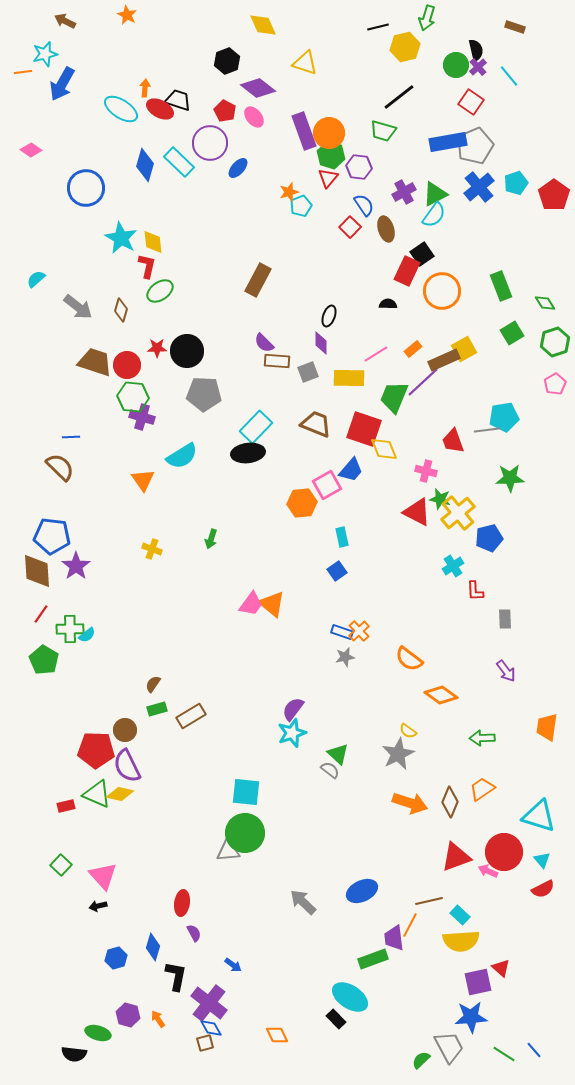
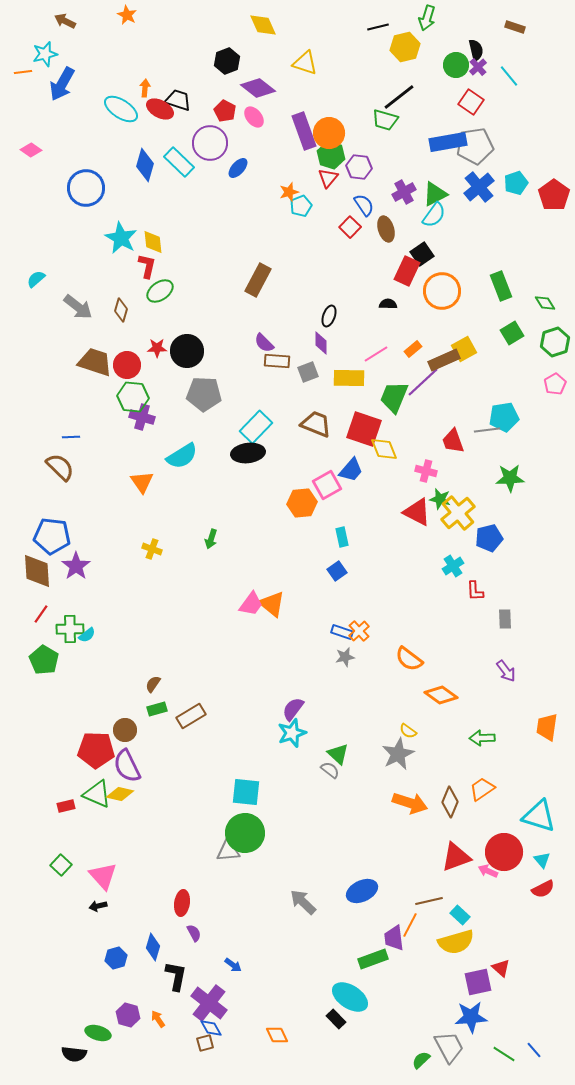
green trapezoid at (383, 131): moved 2 px right, 11 px up
gray pentagon at (475, 146): rotated 15 degrees clockwise
orange triangle at (143, 480): moved 1 px left, 2 px down
yellow semicircle at (461, 941): moved 5 px left, 1 px down; rotated 12 degrees counterclockwise
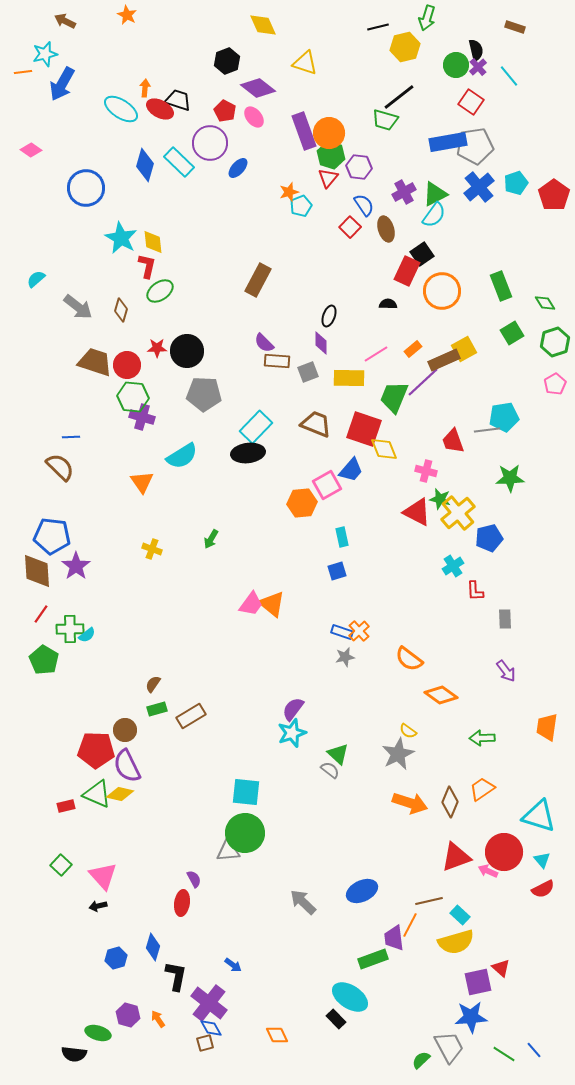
green arrow at (211, 539): rotated 12 degrees clockwise
blue square at (337, 571): rotated 18 degrees clockwise
purple semicircle at (194, 933): moved 54 px up
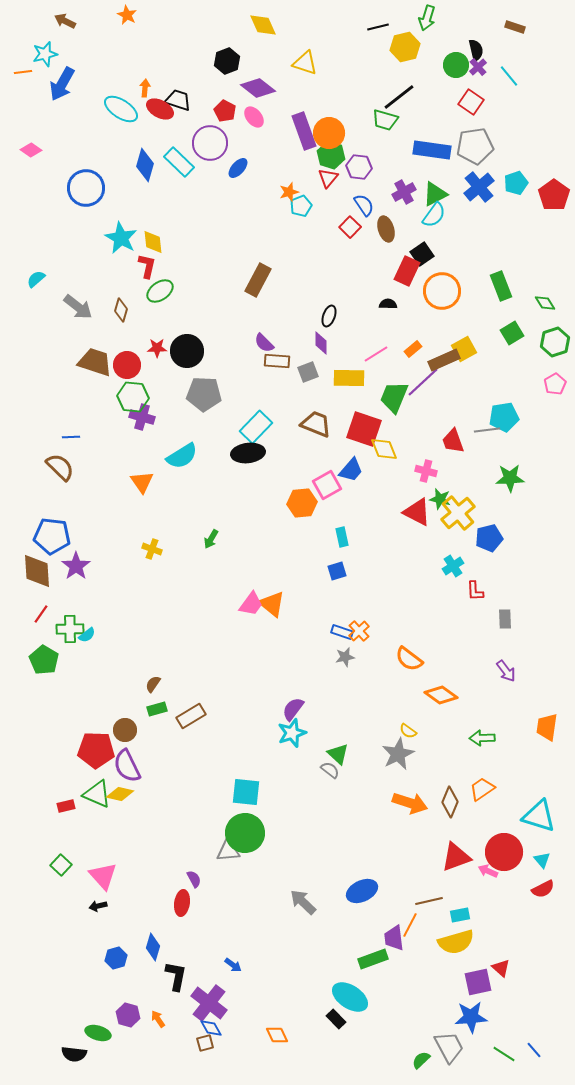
blue rectangle at (448, 142): moved 16 px left, 8 px down; rotated 18 degrees clockwise
cyan rectangle at (460, 915): rotated 54 degrees counterclockwise
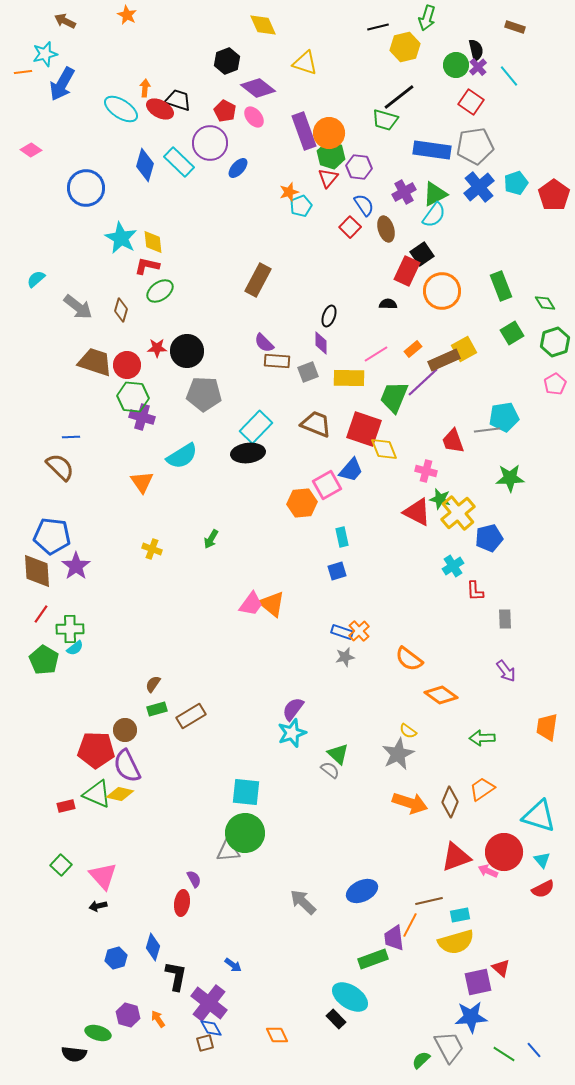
red L-shape at (147, 266): rotated 90 degrees counterclockwise
cyan semicircle at (87, 635): moved 12 px left, 13 px down
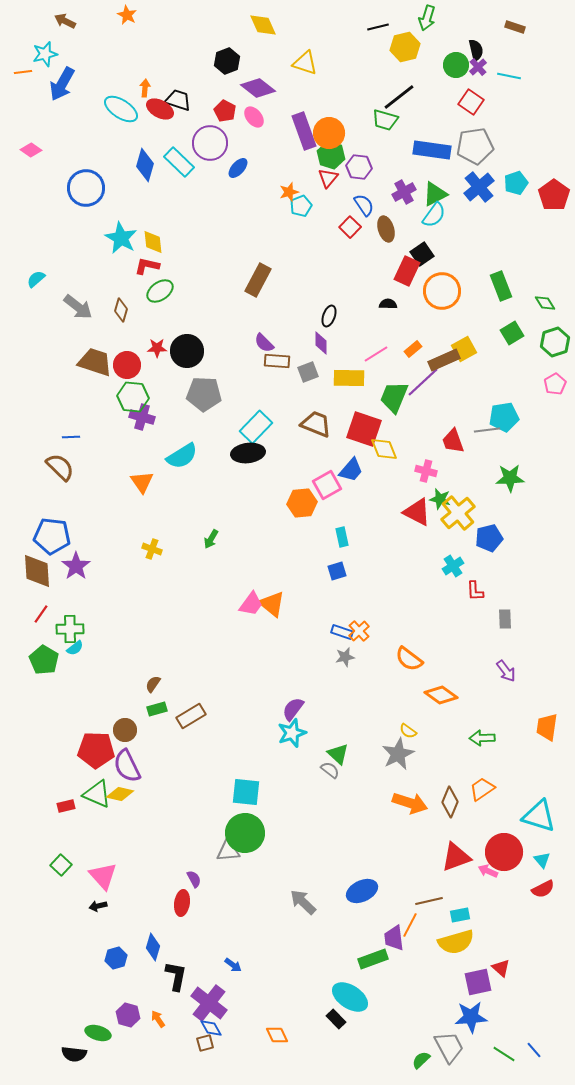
cyan line at (509, 76): rotated 40 degrees counterclockwise
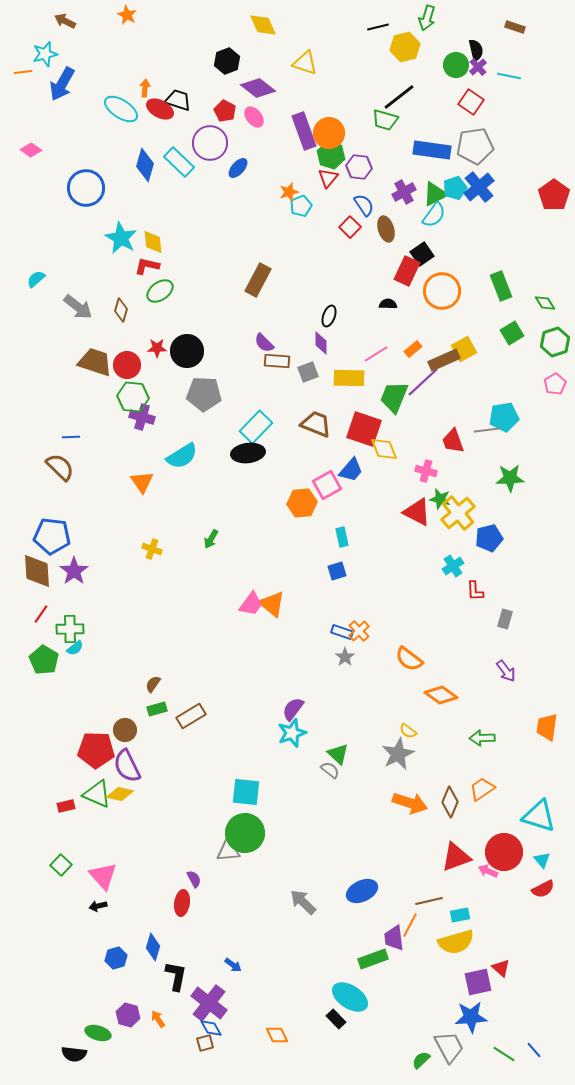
cyan pentagon at (516, 183): moved 61 px left, 5 px down
purple star at (76, 566): moved 2 px left, 5 px down
gray rectangle at (505, 619): rotated 18 degrees clockwise
gray star at (345, 657): rotated 24 degrees counterclockwise
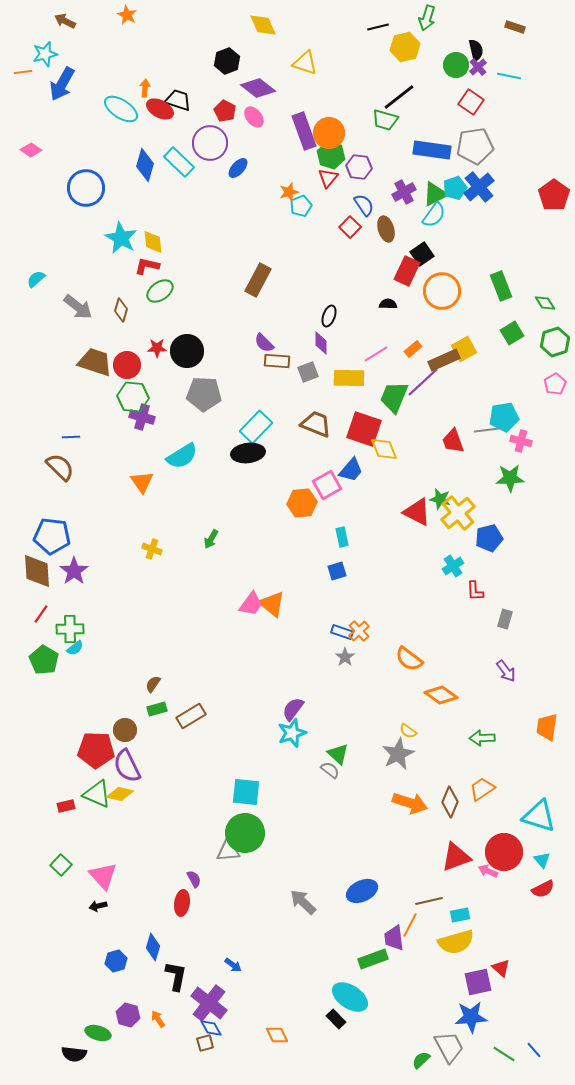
pink cross at (426, 471): moved 95 px right, 30 px up
blue hexagon at (116, 958): moved 3 px down
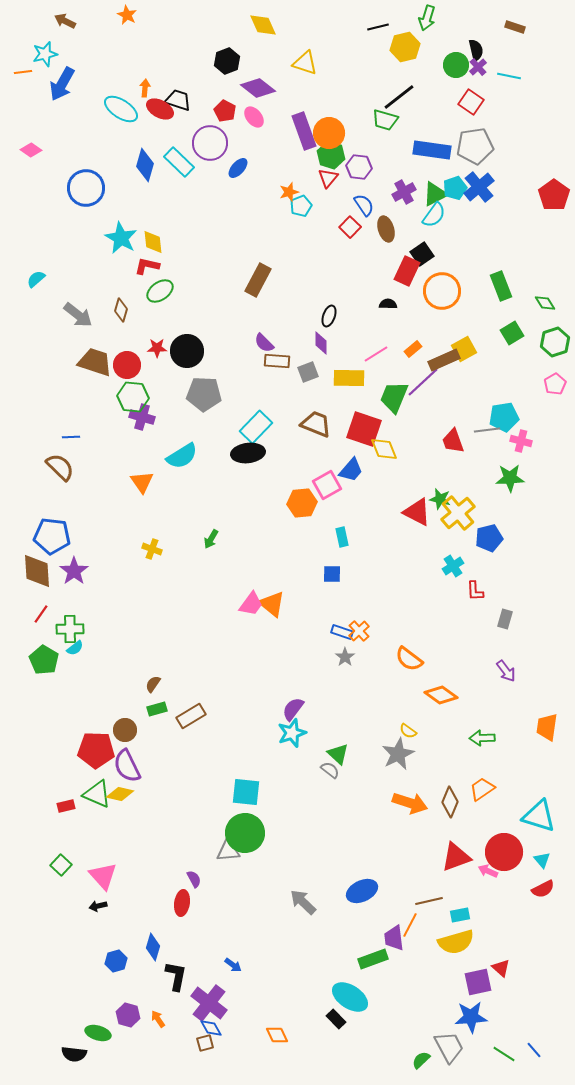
gray arrow at (78, 307): moved 8 px down
blue square at (337, 571): moved 5 px left, 3 px down; rotated 18 degrees clockwise
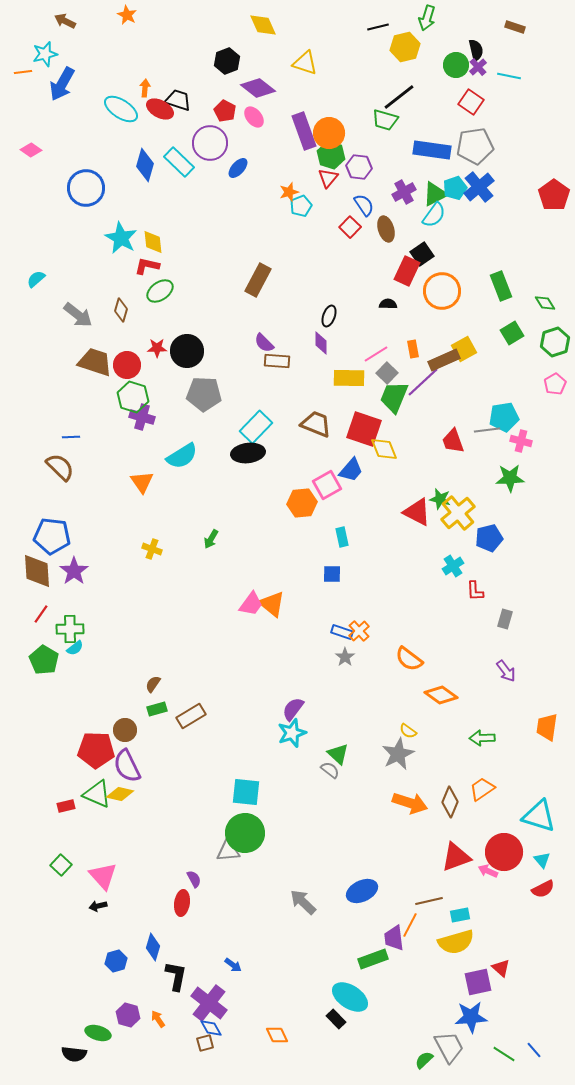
orange rectangle at (413, 349): rotated 60 degrees counterclockwise
gray square at (308, 372): moved 79 px right, 1 px down; rotated 25 degrees counterclockwise
green hexagon at (133, 397): rotated 12 degrees clockwise
green semicircle at (421, 1060): moved 3 px right
